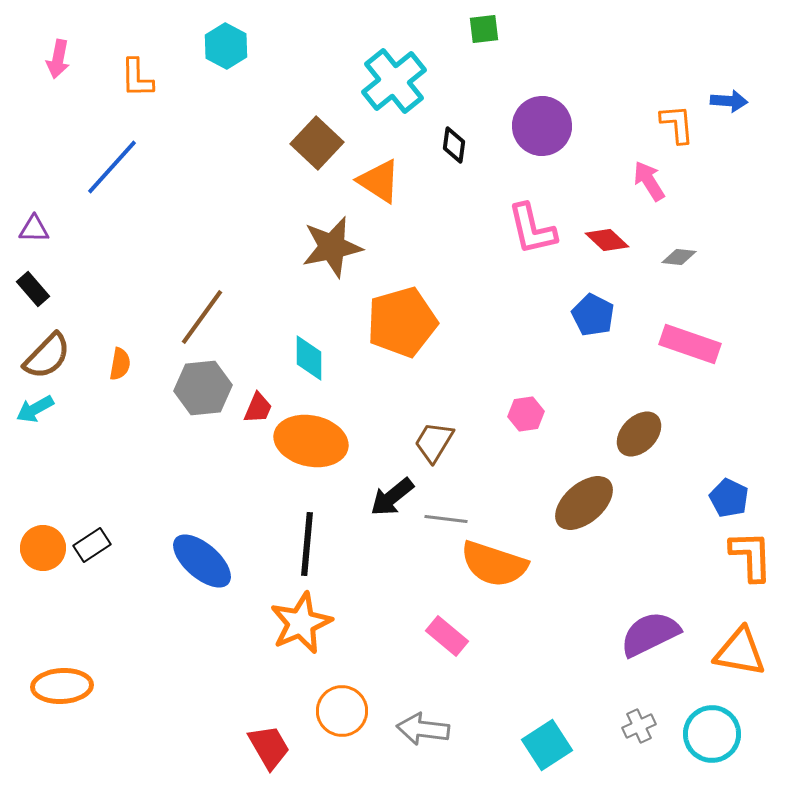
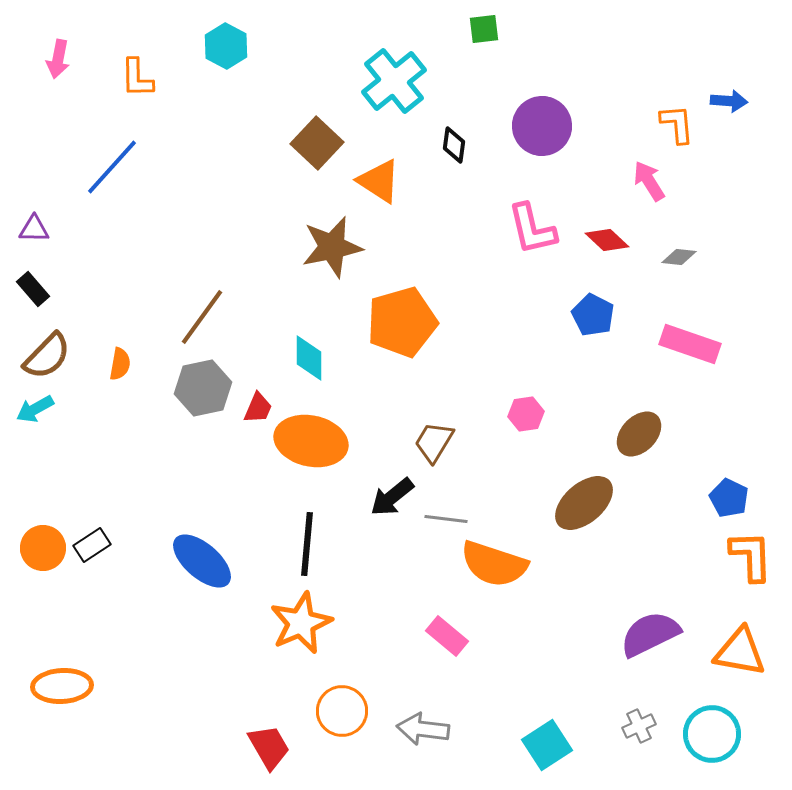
gray hexagon at (203, 388): rotated 6 degrees counterclockwise
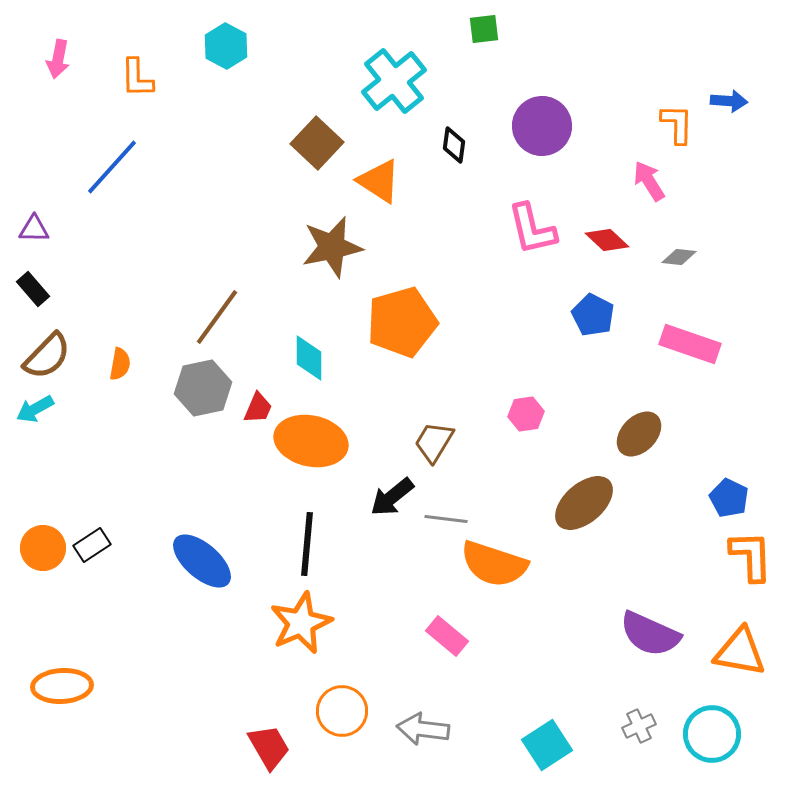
orange L-shape at (677, 124): rotated 6 degrees clockwise
brown line at (202, 317): moved 15 px right
purple semicircle at (650, 634): rotated 130 degrees counterclockwise
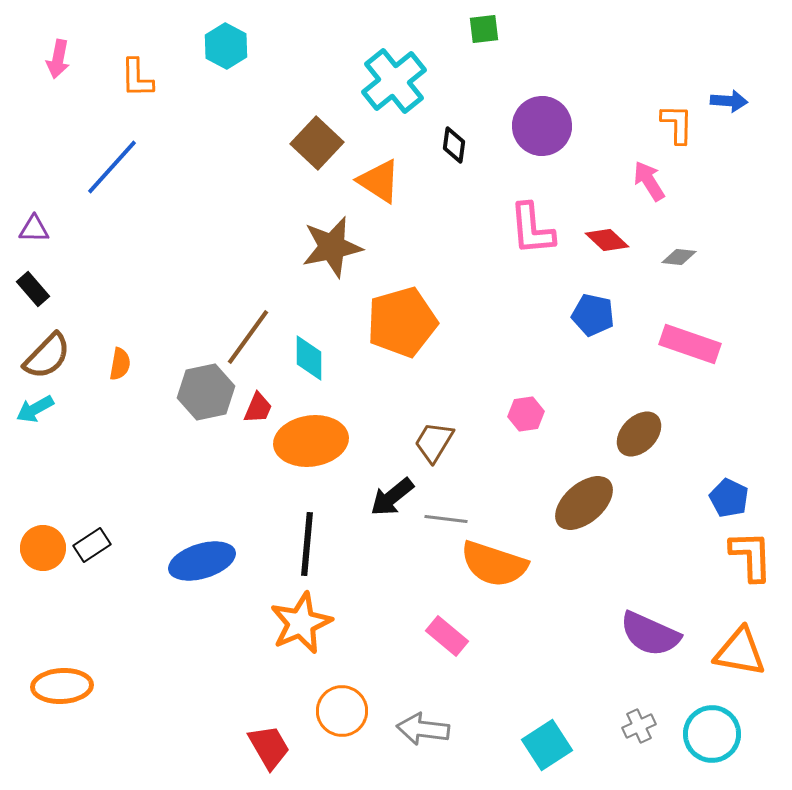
pink L-shape at (532, 229): rotated 8 degrees clockwise
blue pentagon at (593, 315): rotated 15 degrees counterclockwise
brown line at (217, 317): moved 31 px right, 20 px down
gray hexagon at (203, 388): moved 3 px right, 4 px down
orange ellipse at (311, 441): rotated 20 degrees counterclockwise
blue ellipse at (202, 561): rotated 58 degrees counterclockwise
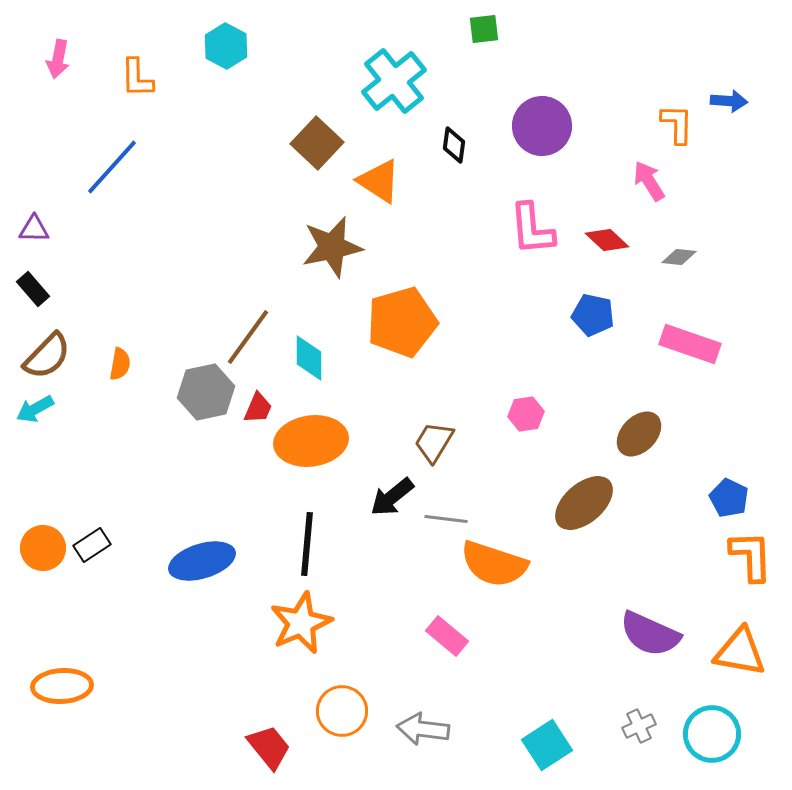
red trapezoid at (269, 747): rotated 9 degrees counterclockwise
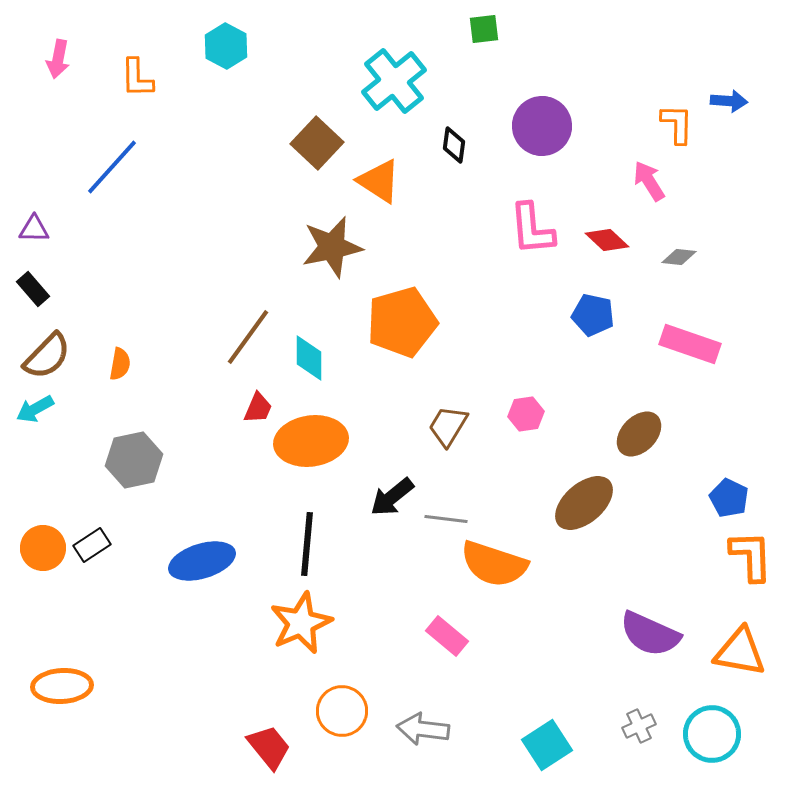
gray hexagon at (206, 392): moved 72 px left, 68 px down
brown trapezoid at (434, 442): moved 14 px right, 16 px up
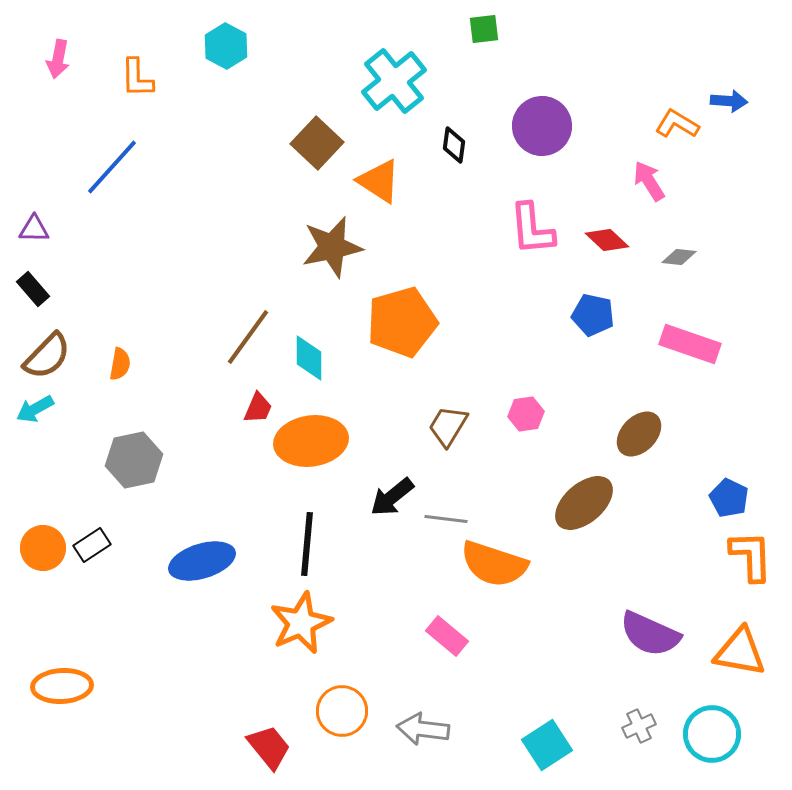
orange L-shape at (677, 124): rotated 60 degrees counterclockwise
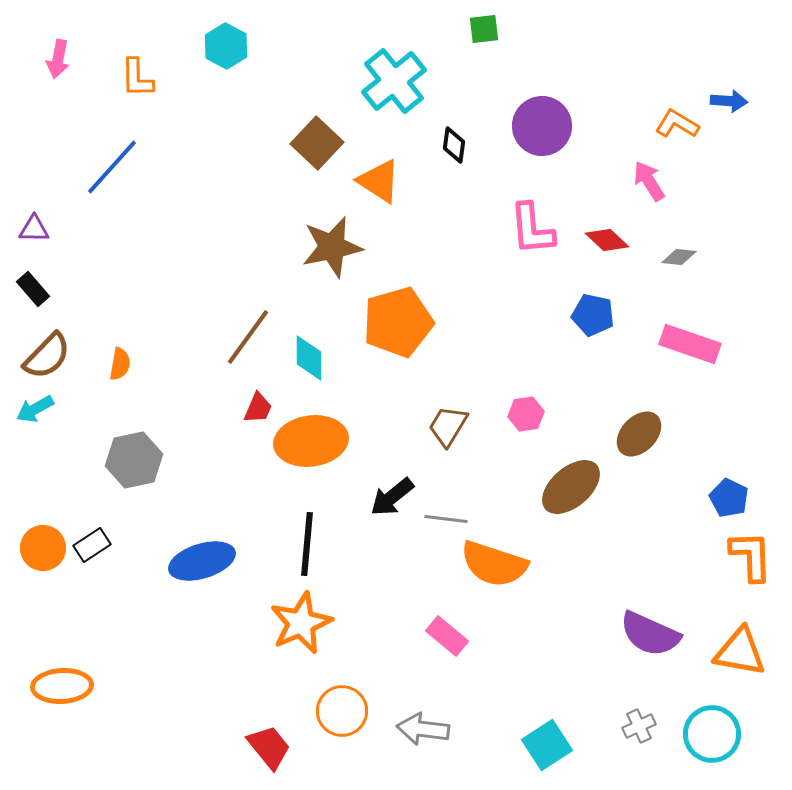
orange pentagon at (402, 322): moved 4 px left
brown ellipse at (584, 503): moved 13 px left, 16 px up
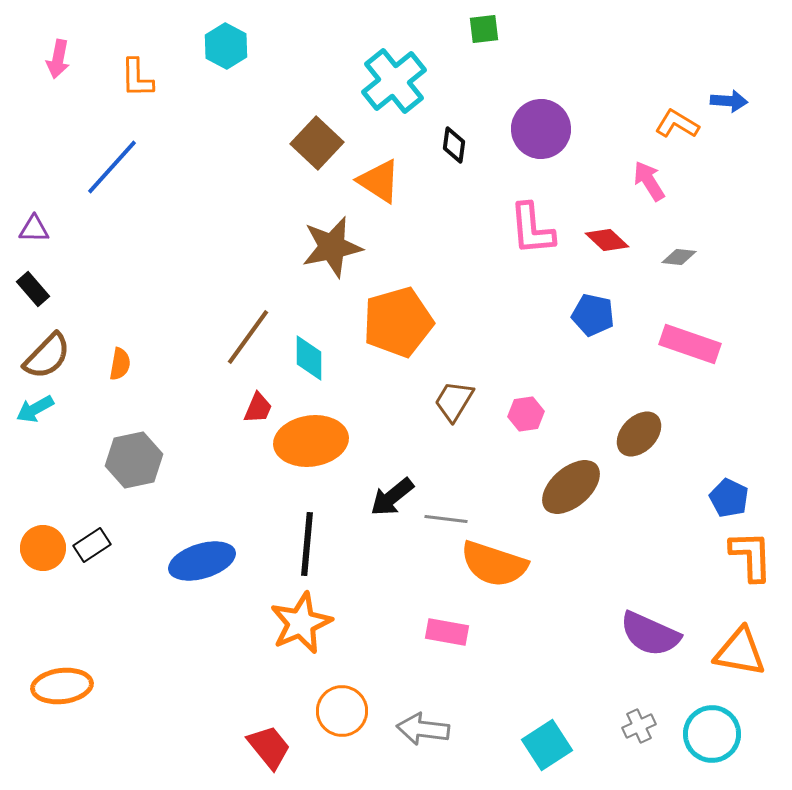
purple circle at (542, 126): moved 1 px left, 3 px down
brown trapezoid at (448, 426): moved 6 px right, 25 px up
pink rectangle at (447, 636): moved 4 px up; rotated 30 degrees counterclockwise
orange ellipse at (62, 686): rotated 4 degrees counterclockwise
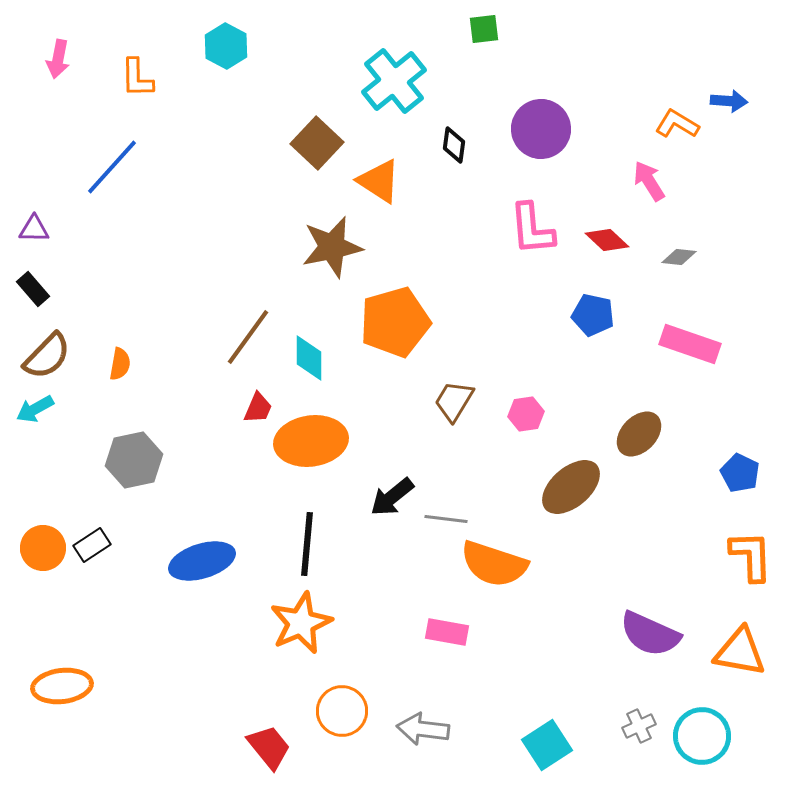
orange pentagon at (398, 322): moved 3 px left
blue pentagon at (729, 498): moved 11 px right, 25 px up
cyan circle at (712, 734): moved 10 px left, 2 px down
